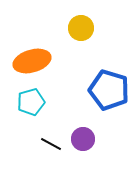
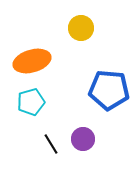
blue pentagon: rotated 12 degrees counterclockwise
black line: rotated 30 degrees clockwise
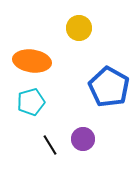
yellow circle: moved 2 px left
orange ellipse: rotated 24 degrees clockwise
blue pentagon: moved 3 px up; rotated 24 degrees clockwise
black line: moved 1 px left, 1 px down
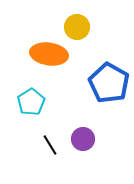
yellow circle: moved 2 px left, 1 px up
orange ellipse: moved 17 px right, 7 px up
blue pentagon: moved 4 px up
cyan pentagon: rotated 16 degrees counterclockwise
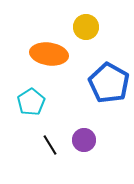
yellow circle: moved 9 px right
purple circle: moved 1 px right, 1 px down
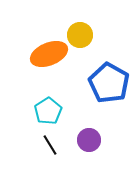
yellow circle: moved 6 px left, 8 px down
orange ellipse: rotated 30 degrees counterclockwise
cyan pentagon: moved 17 px right, 9 px down
purple circle: moved 5 px right
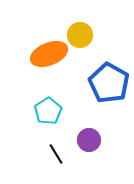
black line: moved 6 px right, 9 px down
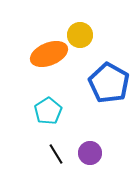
purple circle: moved 1 px right, 13 px down
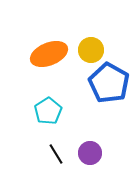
yellow circle: moved 11 px right, 15 px down
